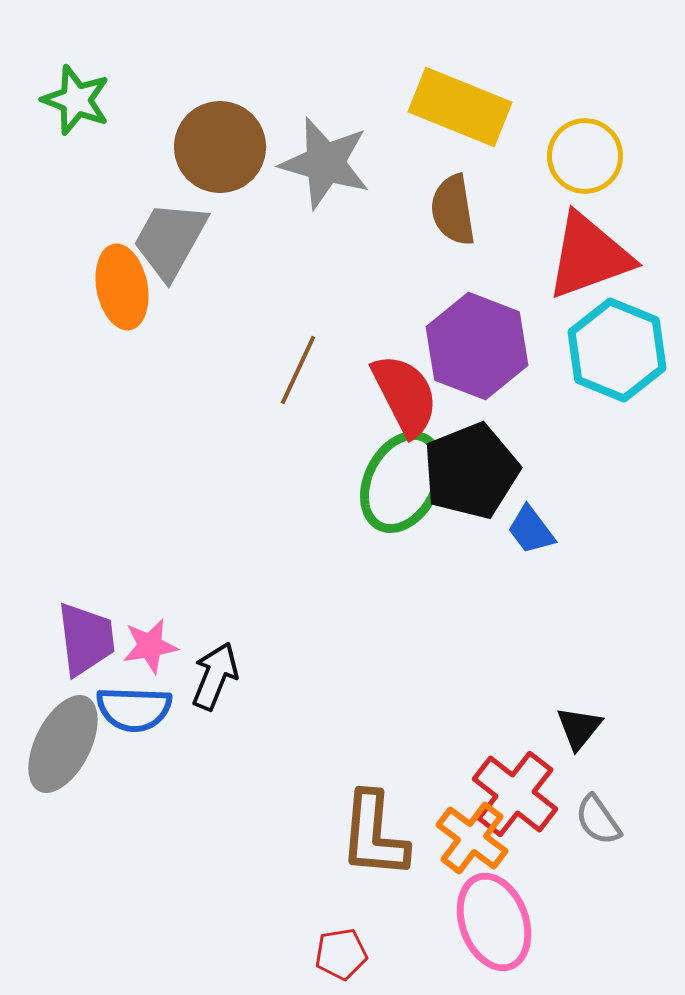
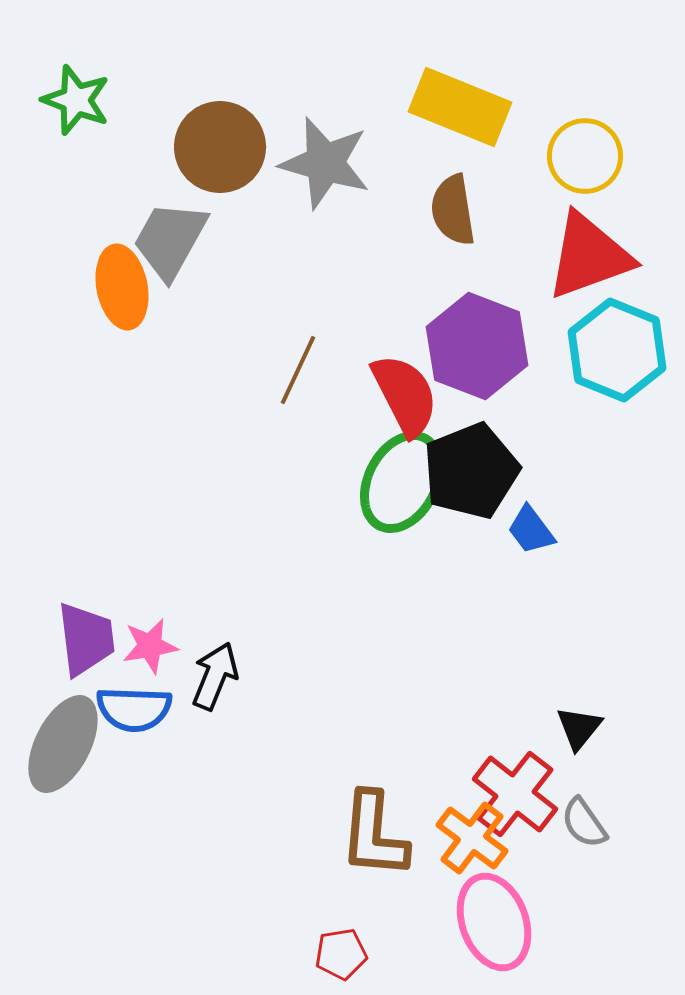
gray semicircle: moved 14 px left, 3 px down
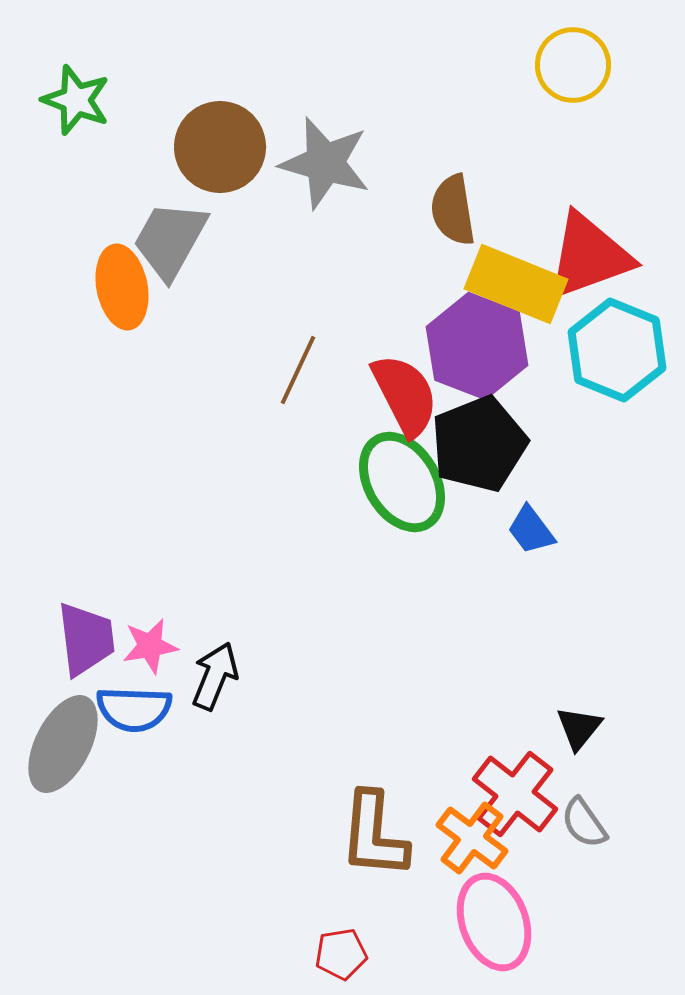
yellow rectangle: moved 56 px right, 177 px down
yellow circle: moved 12 px left, 91 px up
black pentagon: moved 8 px right, 27 px up
green ellipse: rotated 58 degrees counterclockwise
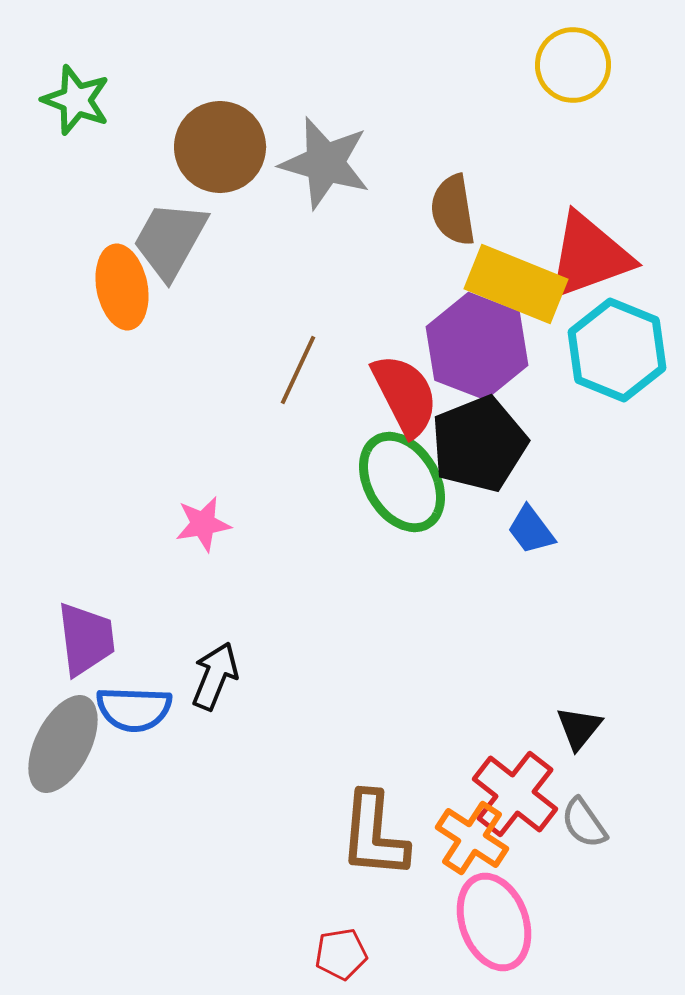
pink star: moved 53 px right, 122 px up
orange cross: rotated 4 degrees counterclockwise
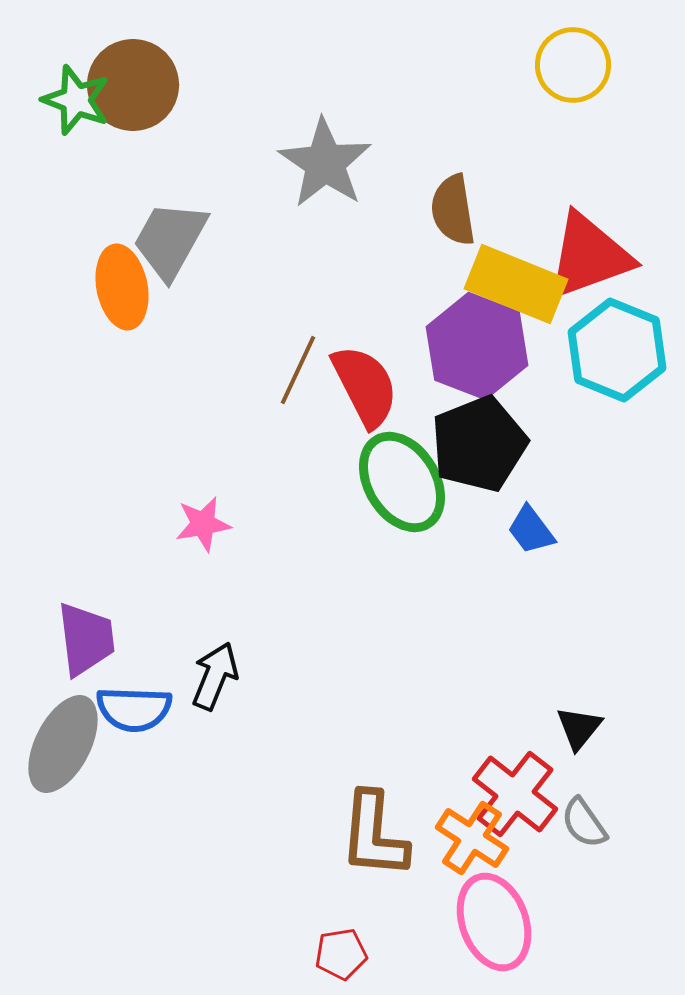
brown circle: moved 87 px left, 62 px up
gray star: rotated 18 degrees clockwise
red semicircle: moved 40 px left, 9 px up
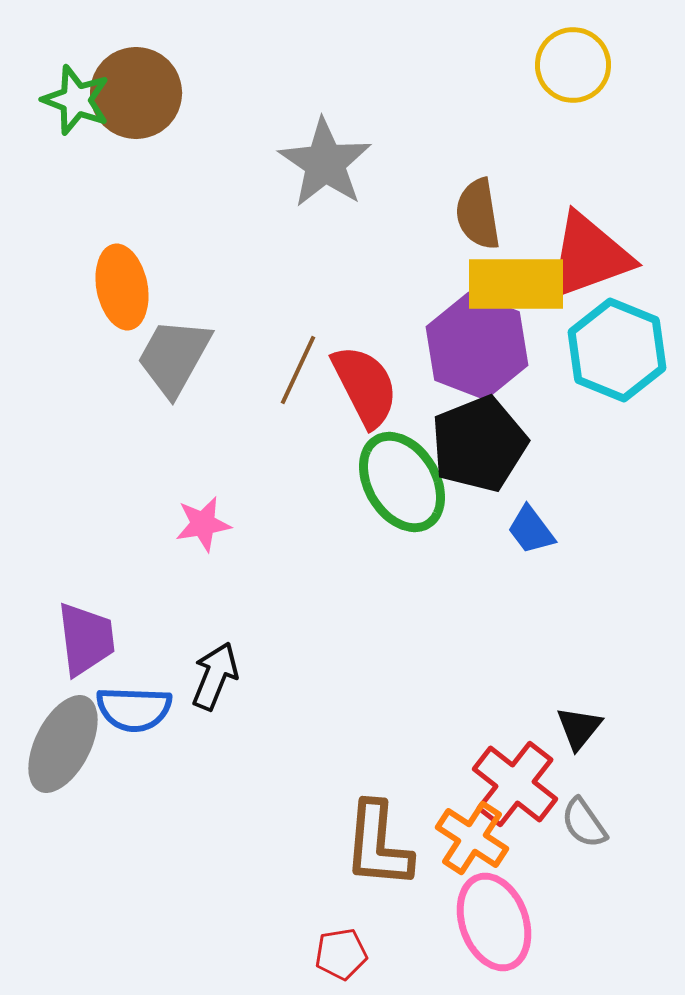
brown circle: moved 3 px right, 8 px down
brown semicircle: moved 25 px right, 4 px down
gray trapezoid: moved 4 px right, 117 px down
yellow rectangle: rotated 22 degrees counterclockwise
red cross: moved 10 px up
brown L-shape: moved 4 px right, 10 px down
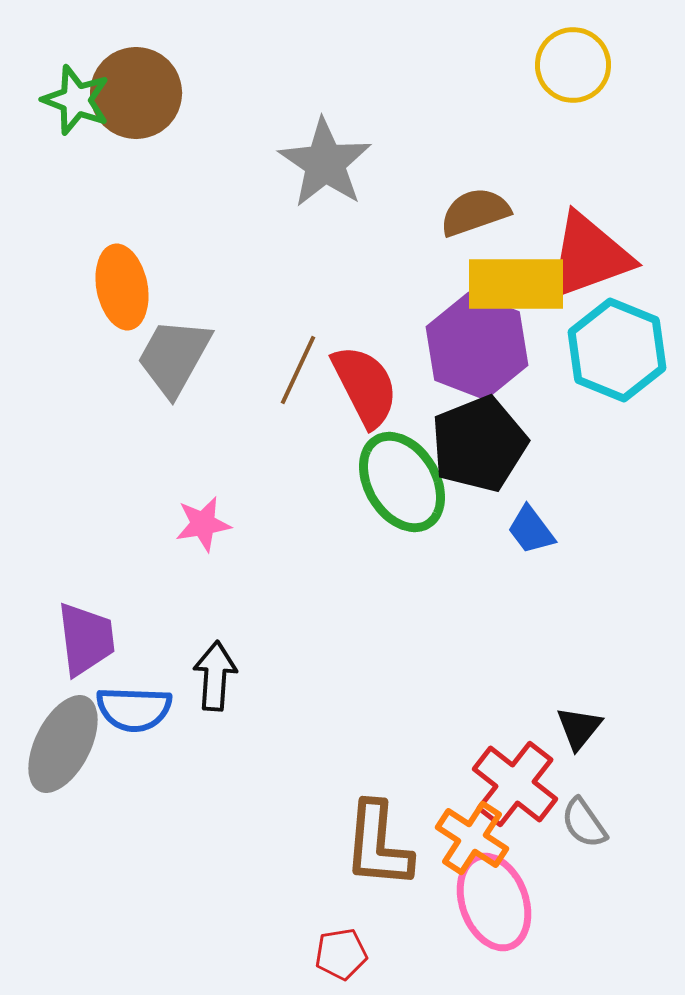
brown semicircle: moved 3 px left, 2 px up; rotated 80 degrees clockwise
black arrow: rotated 18 degrees counterclockwise
pink ellipse: moved 20 px up
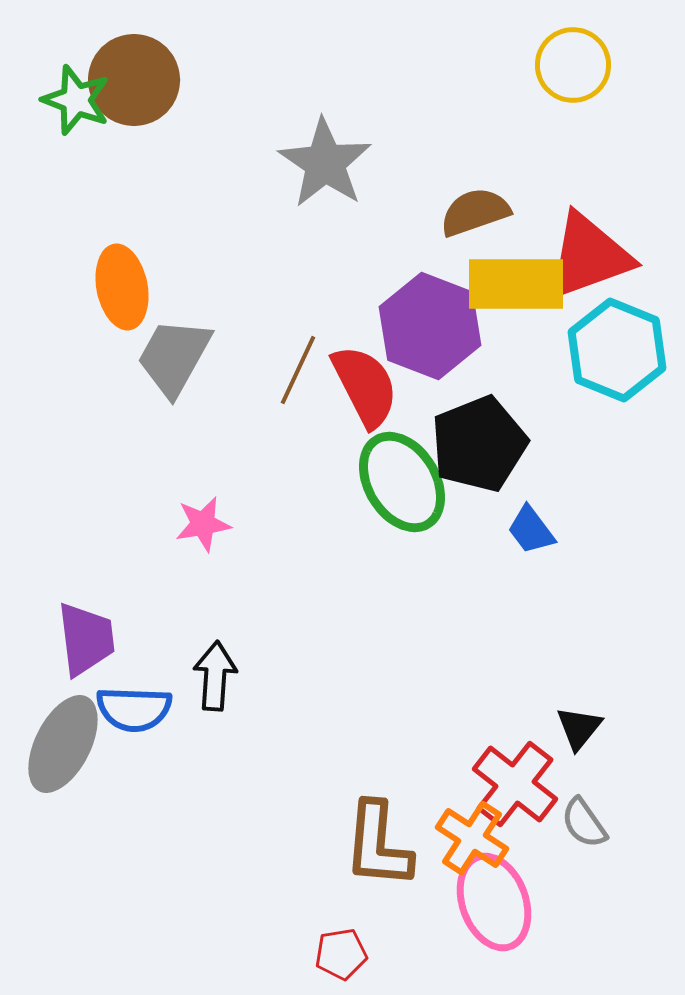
brown circle: moved 2 px left, 13 px up
purple hexagon: moved 47 px left, 20 px up
